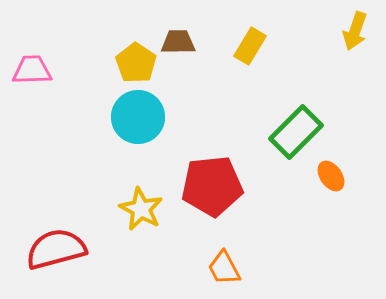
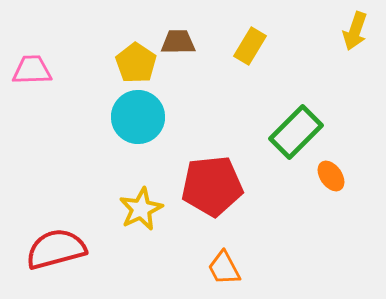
yellow star: rotated 18 degrees clockwise
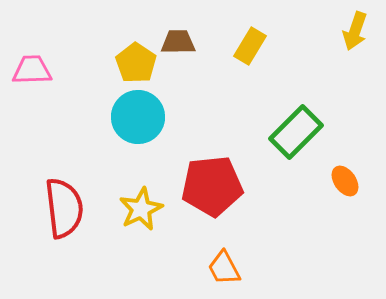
orange ellipse: moved 14 px right, 5 px down
red semicircle: moved 8 px right, 41 px up; rotated 98 degrees clockwise
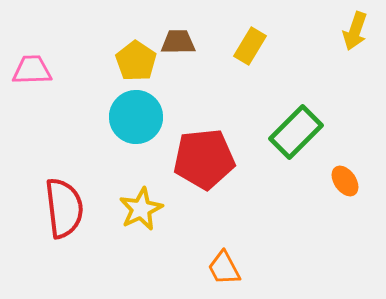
yellow pentagon: moved 2 px up
cyan circle: moved 2 px left
red pentagon: moved 8 px left, 27 px up
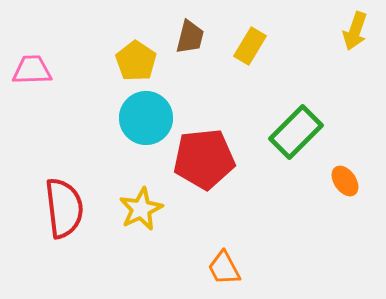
brown trapezoid: moved 12 px right, 5 px up; rotated 105 degrees clockwise
cyan circle: moved 10 px right, 1 px down
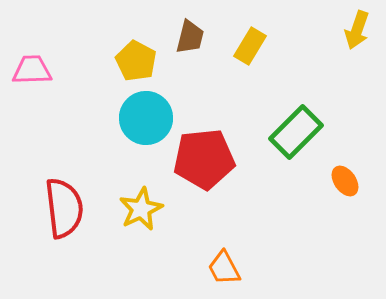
yellow arrow: moved 2 px right, 1 px up
yellow pentagon: rotated 6 degrees counterclockwise
